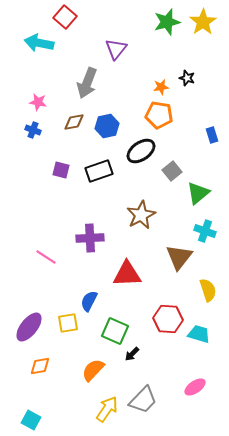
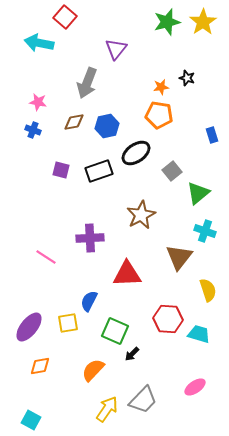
black ellipse: moved 5 px left, 2 px down
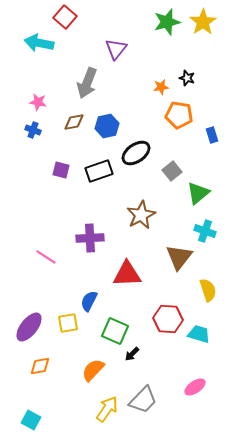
orange pentagon: moved 20 px right
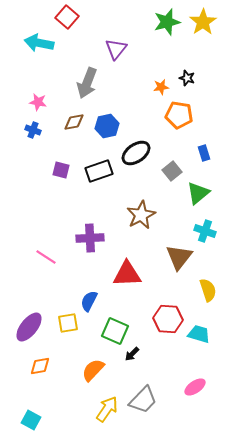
red square: moved 2 px right
blue rectangle: moved 8 px left, 18 px down
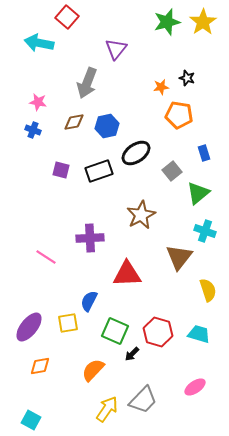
red hexagon: moved 10 px left, 13 px down; rotated 12 degrees clockwise
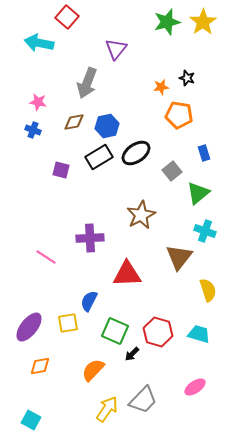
black rectangle: moved 14 px up; rotated 12 degrees counterclockwise
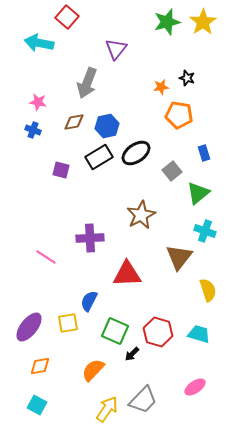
cyan square: moved 6 px right, 15 px up
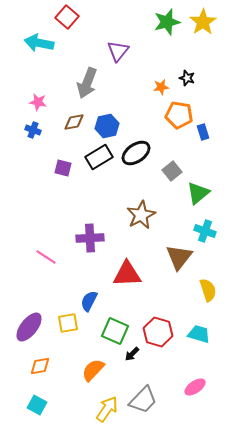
purple triangle: moved 2 px right, 2 px down
blue rectangle: moved 1 px left, 21 px up
purple square: moved 2 px right, 2 px up
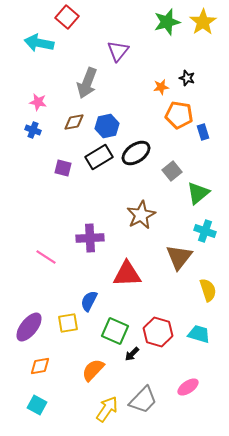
pink ellipse: moved 7 px left
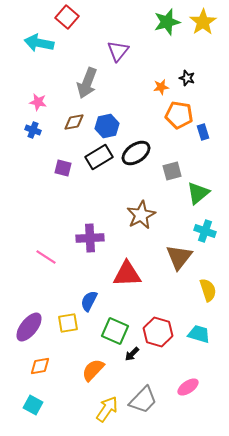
gray square: rotated 24 degrees clockwise
cyan square: moved 4 px left
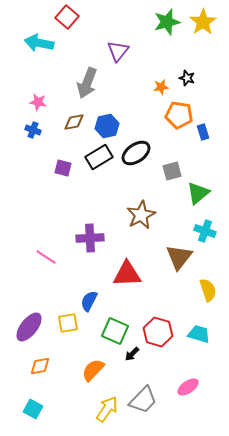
cyan square: moved 4 px down
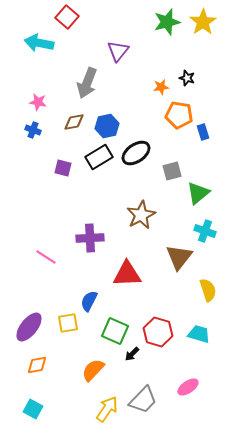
orange diamond: moved 3 px left, 1 px up
